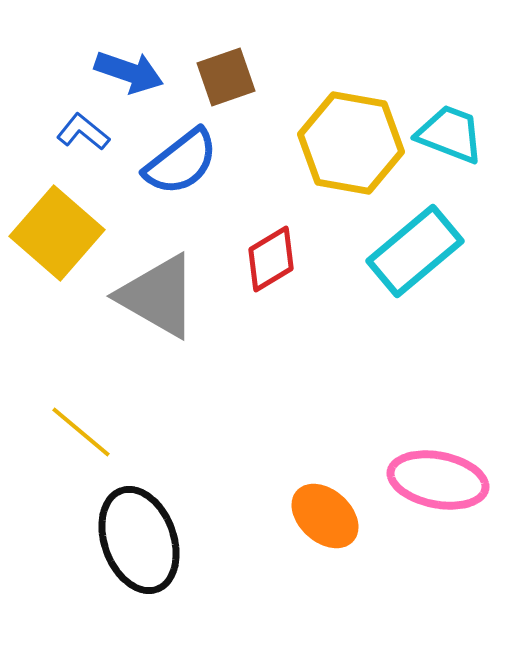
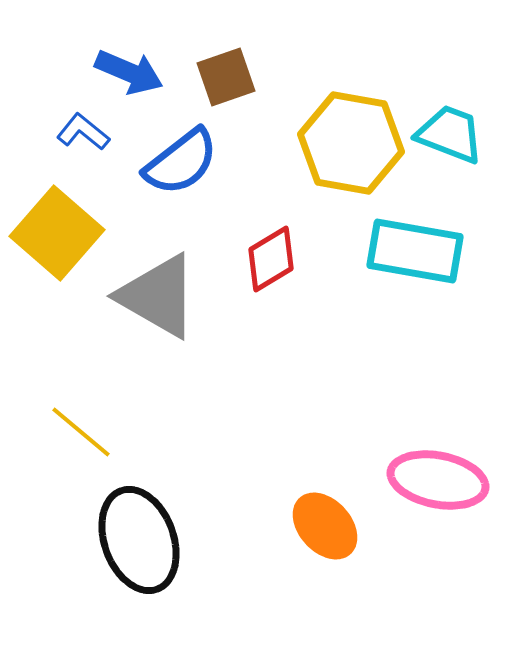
blue arrow: rotated 4 degrees clockwise
cyan rectangle: rotated 50 degrees clockwise
orange ellipse: moved 10 px down; rotated 6 degrees clockwise
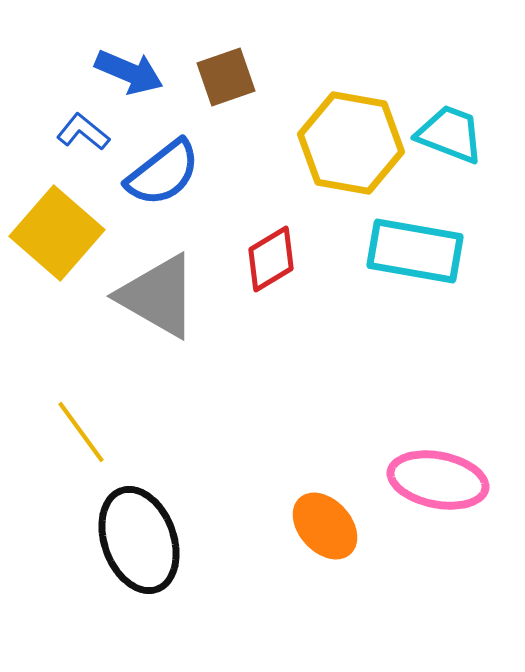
blue semicircle: moved 18 px left, 11 px down
yellow line: rotated 14 degrees clockwise
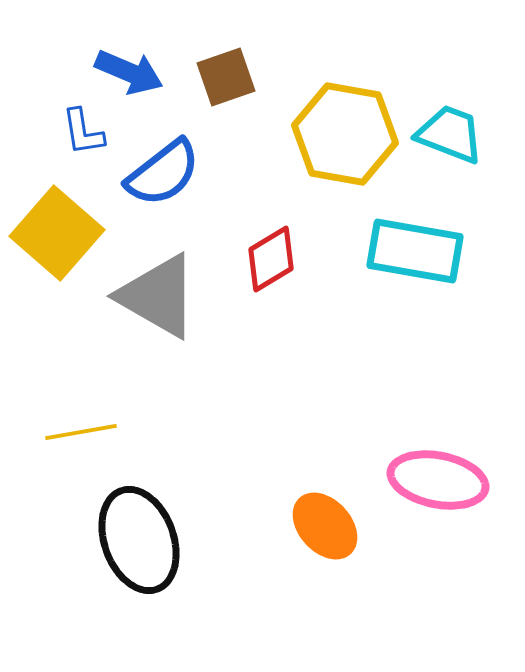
blue L-shape: rotated 138 degrees counterclockwise
yellow hexagon: moved 6 px left, 9 px up
yellow line: rotated 64 degrees counterclockwise
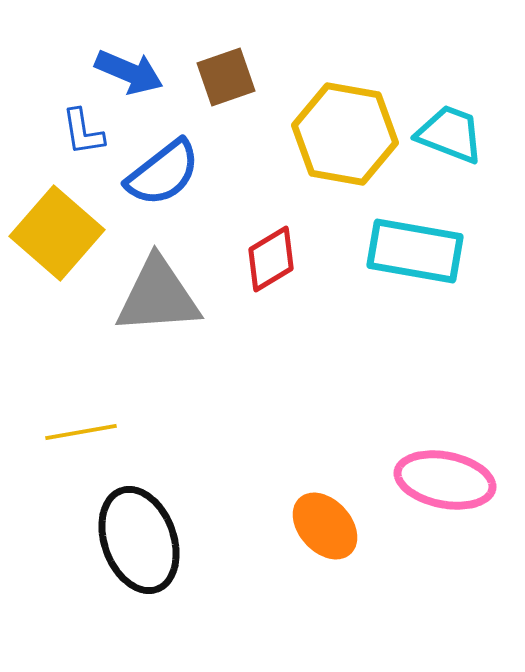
gray triangle: rotated 34 degrees counterclockwise
pink ellipse: moved 7 px right
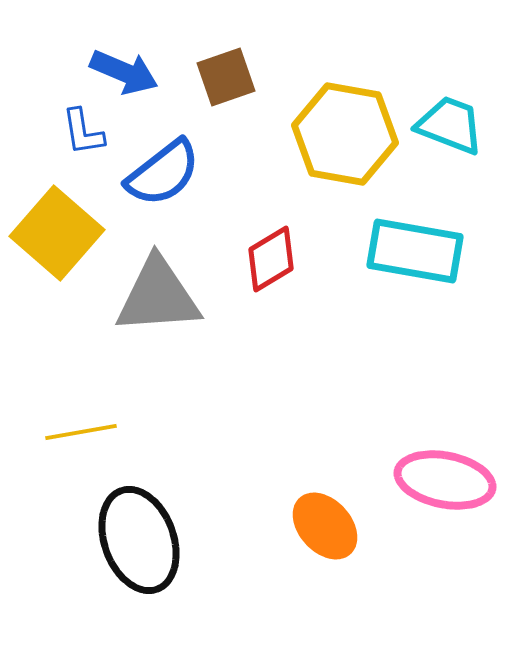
blue arrow: moved 5 px left
cyan trapezoid: moved 9 px up
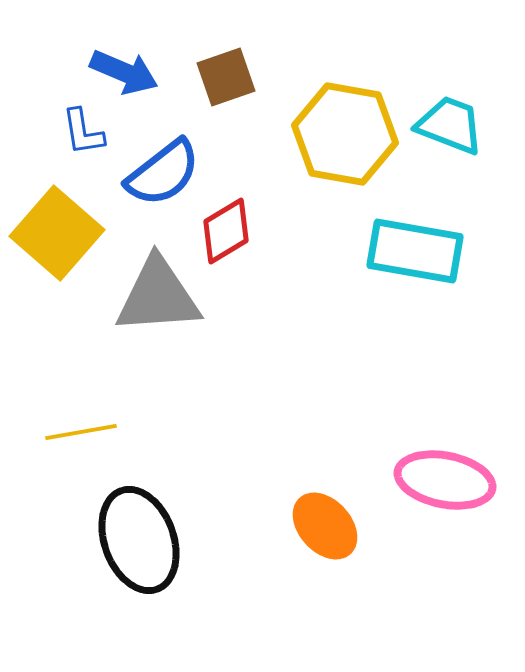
red diamond: moved 45 px left, 28 px up
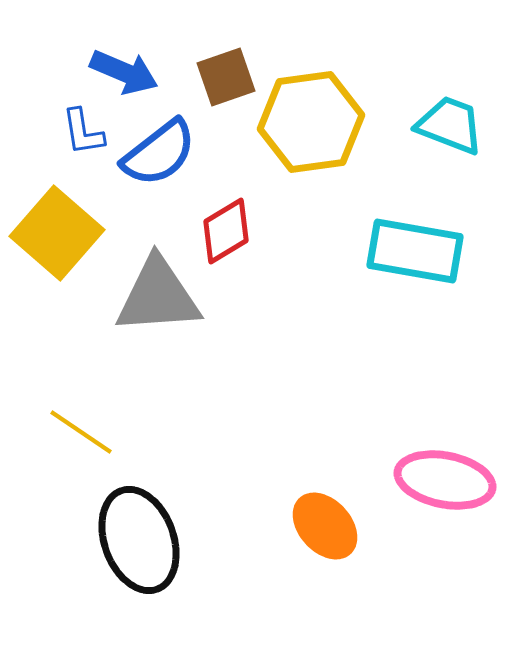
yellow hexagon: moved 34 px left, 12 px up; rotated 18 degrees counterclockwise
blue semicircle: moved 4 px left, 20 px up
yellow line: rotated 44 degrees clockwise
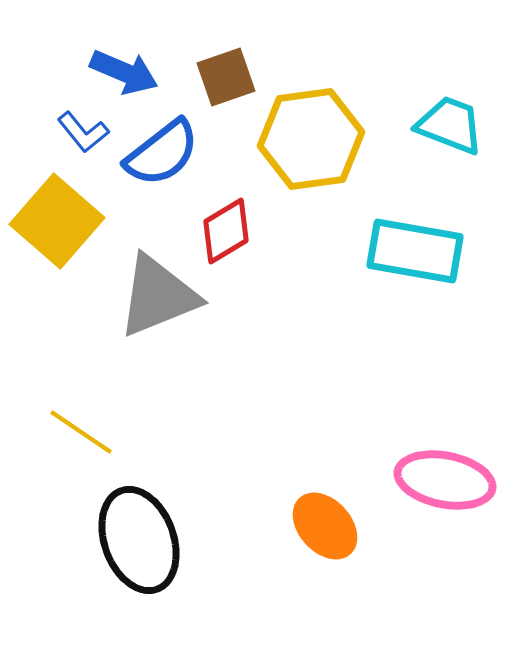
yellow hexagon: moved 17 px down
blue L-shape: rotated 30 degrees counterclockwise
blue semicircle: moved 3 px right
yellow square: moved 12 px up
gray triangle: rotated 18 degrees counterclockwise
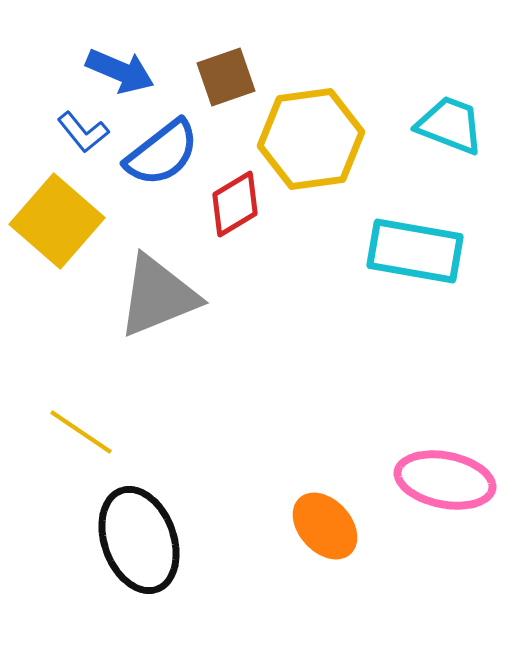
blue arrow: moved 4 px left, 1 px up
red diamond: moved 9 px right, 27 px up
